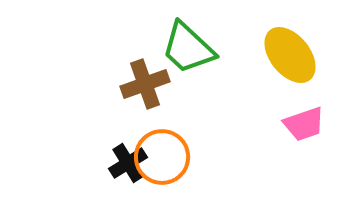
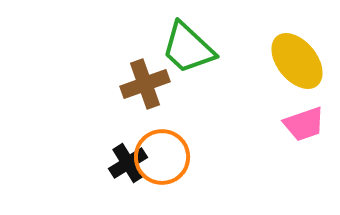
yellow ellipse: moved 7 px right, 6 px down
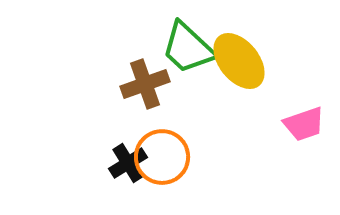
yellow ellipse: moved 58 px left
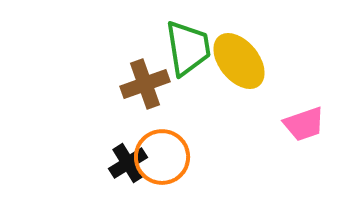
green trapezoid: rotated 142 degrees counterclockwise
